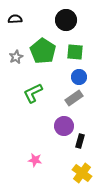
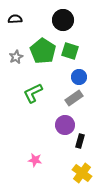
black circle: moved 3 px left
green square: moved 5 px left, 1 px up; rotated 12 degrees clockwise
purple circle: moved 1 px right, 1 px up
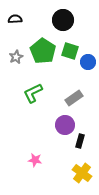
blue circle: moved 9 px right, 15 px up
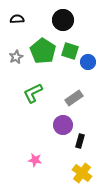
black semicircle: moved 2 px right
purple circle: moved 2 px left
